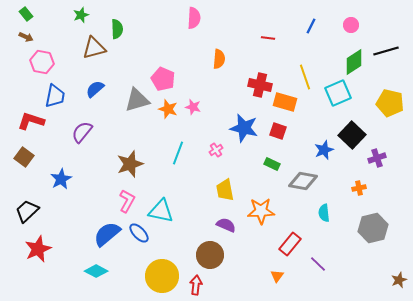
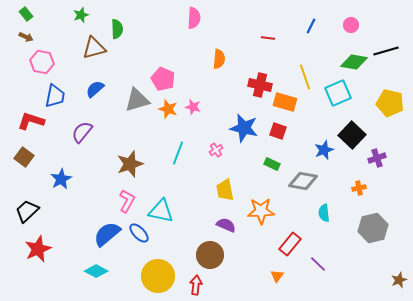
green diamond at (354, 62): rotated 44 degrees clockwise
yellow circle at (162, 276): moved 4 px left
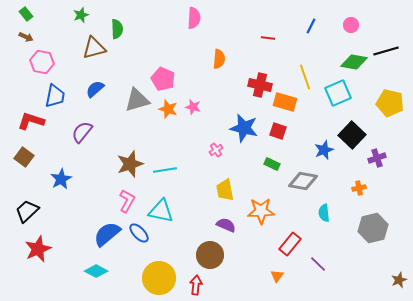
cyan line at (178, 153): moved 13 px left, 17 px down; rotated 60 degrees clockwise
yellow circle at (158, 276): moved 1 px right, 2 px down
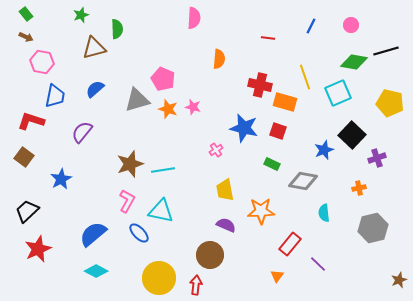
cyan line at (165, 170): moved 2 px left
blue semicircle at (107, 234): moved 14 px left
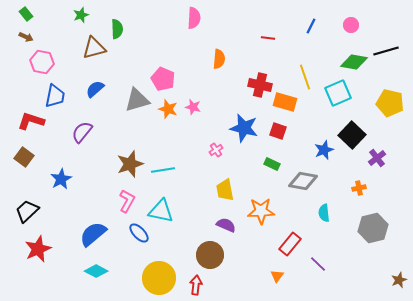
purple cross at (377, 158): rotated 18 degrees counterclockwise
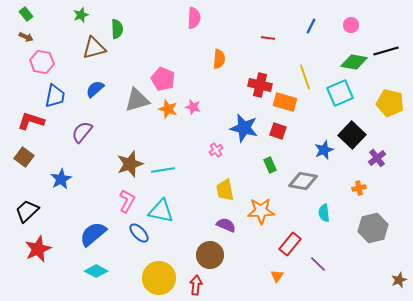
cyan square at (338, 93): moved 2 px right
green rectangle at (272, 164): moved 2 px left, 1 px down; rotated 42 degrees clockwise
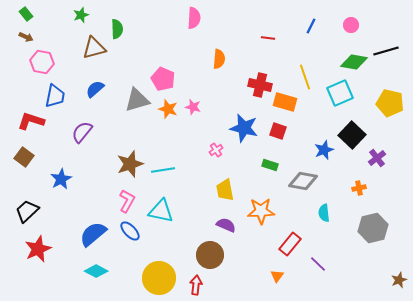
green rectangle at (270, 165): rotated 49 degrees counterclockwise
blue ellipse at (139, 233): moved 9 px left, 2 px up
